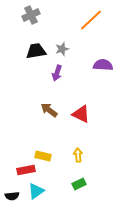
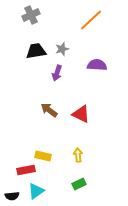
purple semicircle: moved 6 px left
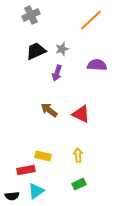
black trapezoid: rotated 15 degrees counterclockwise
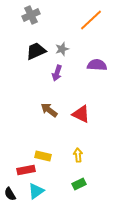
black semicircle: moved 2 px left, 2 px up; rotated 64 degrees clockwise
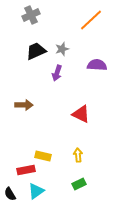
brown arrow: moved 25 px left, 5 px up; rotated 144 degrees clockwise
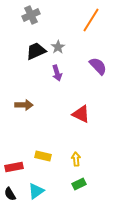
orange line: rotated 15 degrees counterclockwise
gray star: moved 4 px left, 2 px up; rotated 16 degrees counterclockwise
purple semicircle: moved 1 px right, 1 px down; rotated 42 degrees clockwise
purple arrow: rotated 35 degrees counterclockwise
yellow arrow: moved 2 px left, 4 px down
red rectangle: moved 12 px left, 3 px up
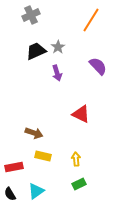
brown arrow: moved 10 px right, 28 px down; rotated 18 degrees clockwise
